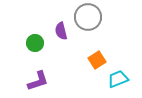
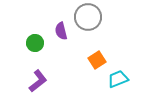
purple L-shape: rotated 20 degrees counterclockwise
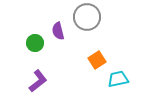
gray circle: moved 1 px left
purple semicircle: moved 3 px left
cyan trapezoid: rotated 10 degrees clockwise
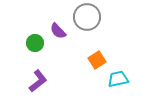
purple semicircle: rotated 30 degrees counterclockwise
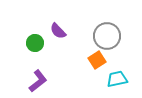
gray circle: moved 20 px right, 19 px down
cyan trapezoid: moved 1 px left
